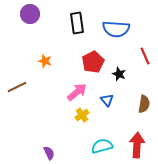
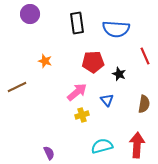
red pentagon: rotated 25 degrees clockwise
yellow cross: rotated 16 degrees clockwise
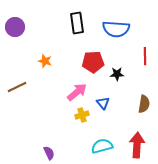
purple circle: moved 15 px left, 13 px down
red line: rotated 24 degrees clockwise
black star: moved 2 px left; rotated 24 degrees counterclockwise
blue triangle: moved 4 px left, 3 px down
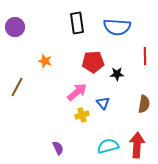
blue semicircle: moved 1 px right, 2 px up
brown line: rotated 36 degrees counterclockwise
cyan semicircle: moved 6 px right
purple semicircle: moved 9 px right, 5 px up
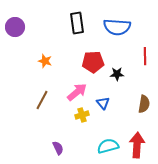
brown line: moved 25 px right, 13 px down
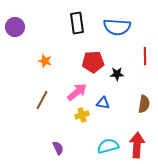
blue triangle: rotated 40 degrees counterclockwise
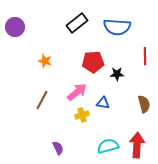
black rectangle: rotated 60 degrees clockwise
brown semicircle: rotated 24 degrees counterclockwise
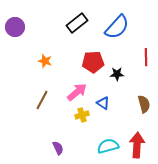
blue semicircle: rotated 52 degrees counterclockwise
red line: moved 1 px right, 1 px down
blue triangle: rotated 24 degrees clockwise
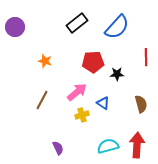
brown semicircle: moved 3 px left
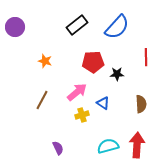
black rectangle: moved 2 px down
brown semicircle: rotated 12 degrees clockwise
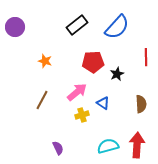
black star: rotated 24 degrees counterclockwise
